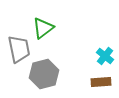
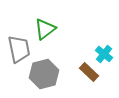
green triangle: moved 2 px right, 1 px down
cyan cross: moved 1 px left, 2 px up
brown rectangle: moved 12 px left, 10 px up; rotated 48 degrees clockwise
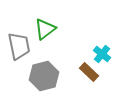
gray trapezoid: moved 3 px up
cyan cross: moved 2 px left
gray hexagon: moved 2 px down
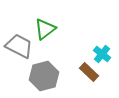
gray trapezoid: rotated 52 degrees counterclockwise
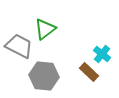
gray hexagon: rotated 20 degrees clockwise
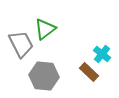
gray trapezoid: moved 2 px right, 2 px up; rotated 36 degrees clockwise
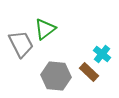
gray hexagon: moved 12 px right
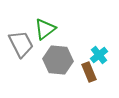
cyan cross: moved 3 px left, 1 px down; rotated 12 degrees clockwise
brown rectangle: rotated 24 degrees clockwise
gray hexagon: moved 2 px right, 16 px up
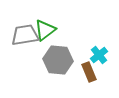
green triangle: moved 1 px down
gray trapezoid: moved 4 px right, 9 px up; rotated 72 degrees counterclockwise
